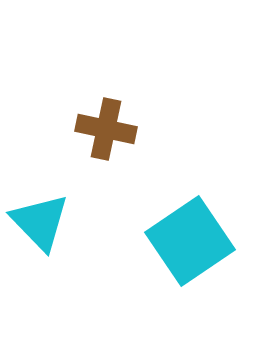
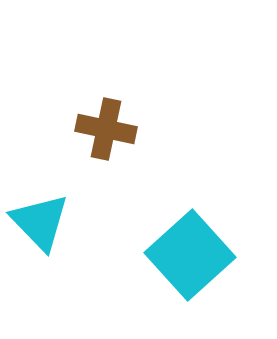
cyan square: moved 14 px down; rotated 8 degrees counterclockwise
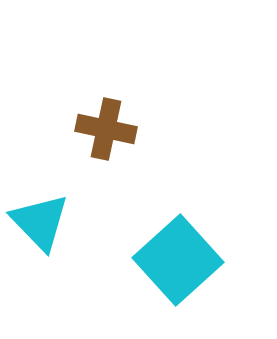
cyan square: moved 12 px left, 5 px down
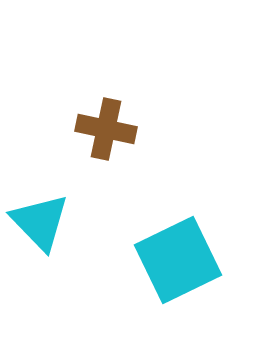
cyan square: rotated 16 degrees clockwise
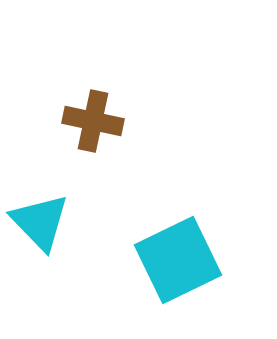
brown cross: moved 13 px left, 8 px up
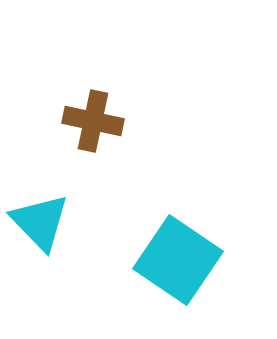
cyan square: rotated 30 degrees counterclockwise
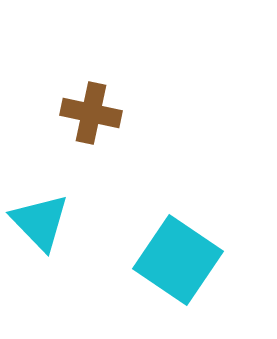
brown cross: moved 2 px left, 8 px up
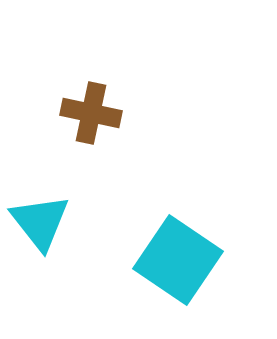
cyan triangle: rotated 6 degrees clockwise
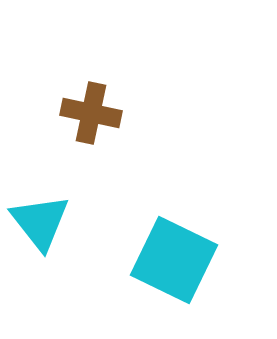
cyan square: moved 4 px left; rotated 8 degrees counterclockwise
